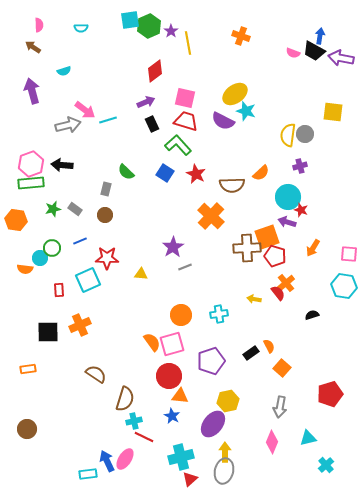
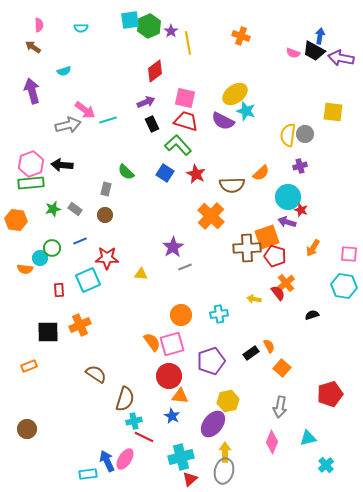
orange rectangle at (28, 369): moved 1 px right, 3 px up; rotated 14 degrees counterclockwise
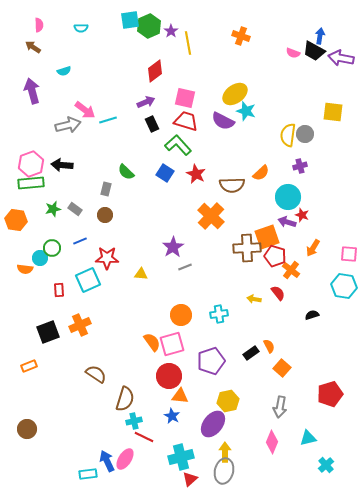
red star at (301, 210): moved 1 px right, 5 px down
orange cross at (286, 283): moved 5 px right, 13 px up; rotated 12 degrees counterclockwise
black square at (48, 332): rotated 20 degrees counterclockwise
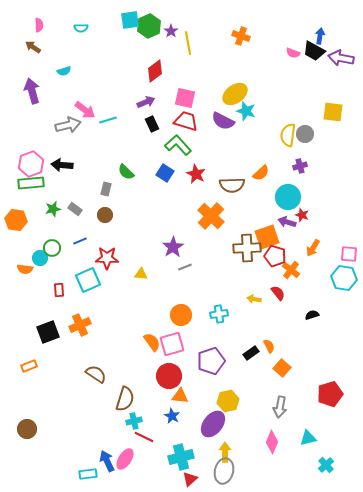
cyan hexagon at (344, 286): moved 8 px up
